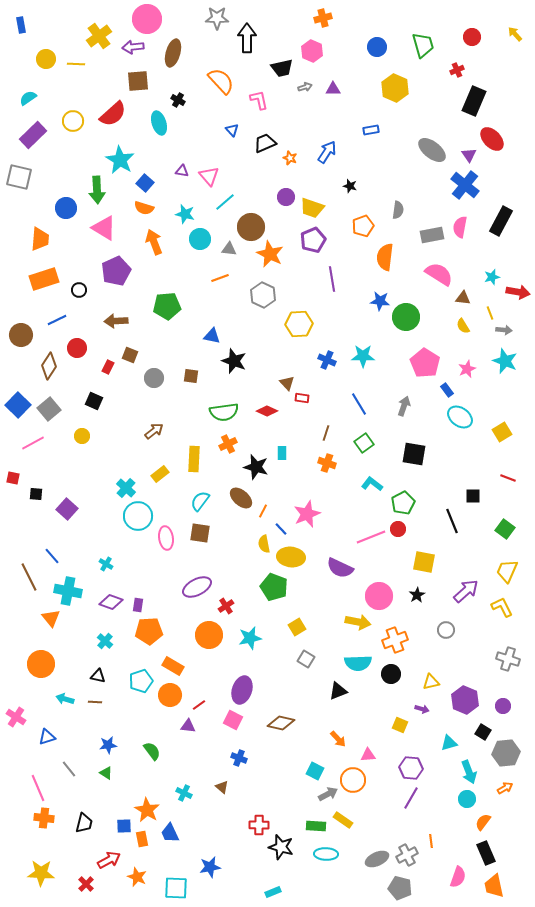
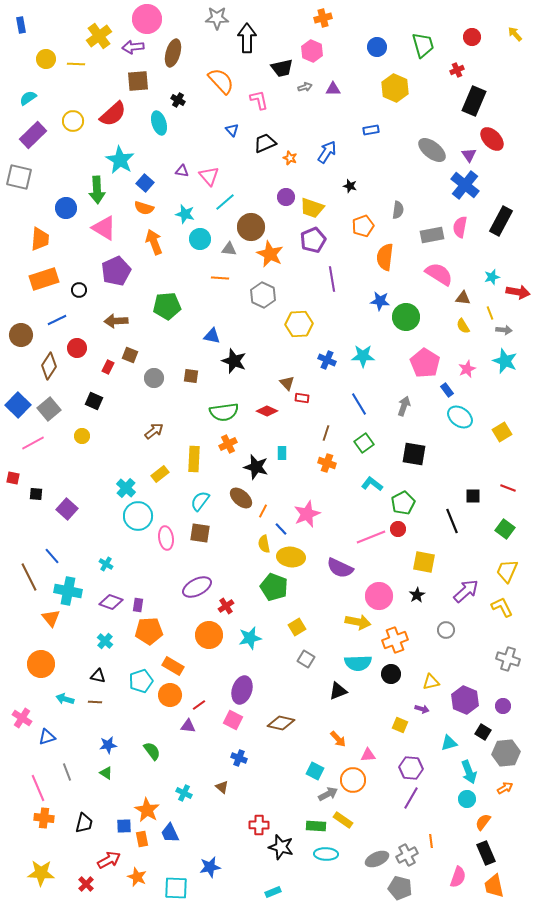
orange line at (220, 278): rotated 24 degrees clockwise
red line at (508, 478): moved 10 px down
pink cross at (16, 717): moved 6 px right, 1 px down
gray line at (69, 769): moved 2 px left, 3 px down; rotated 18 degrees clockwise
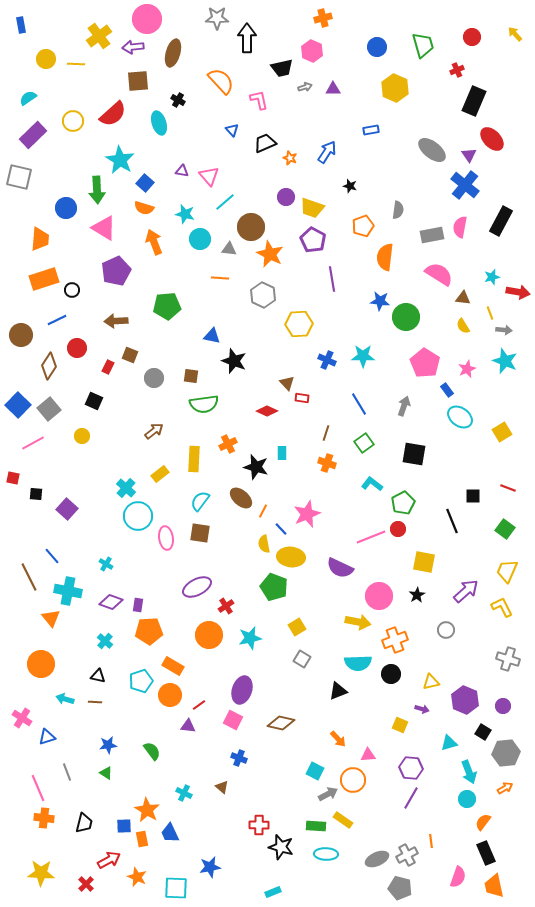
purple pentagon at (313, 240): rotated 20 degrees counterclockwise
black circle at (79, 290): moved 7 px left
green semicircle at (224, 412): moved 20 px left, 8 px up
gray square at (306, 659): moved 4 px left
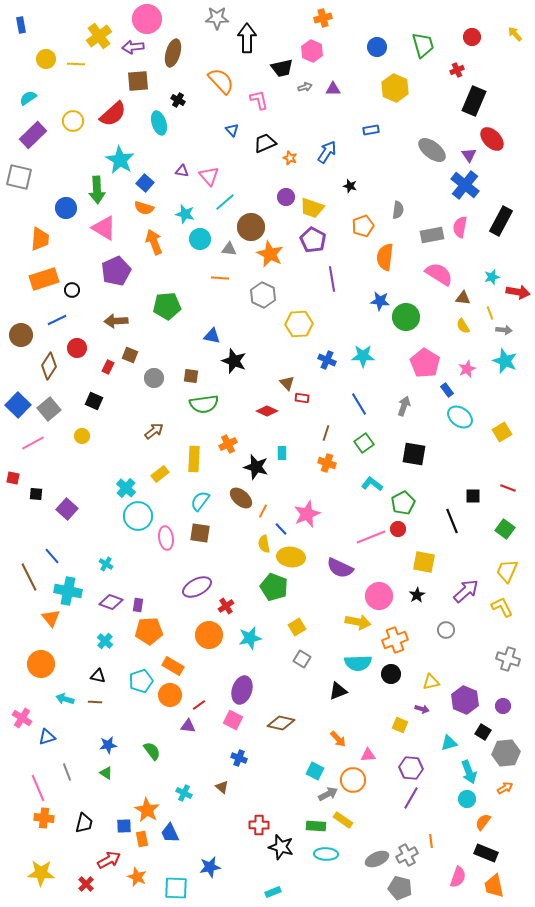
black rectangle at (486, 853): rotated 45 degrees counterclockwise
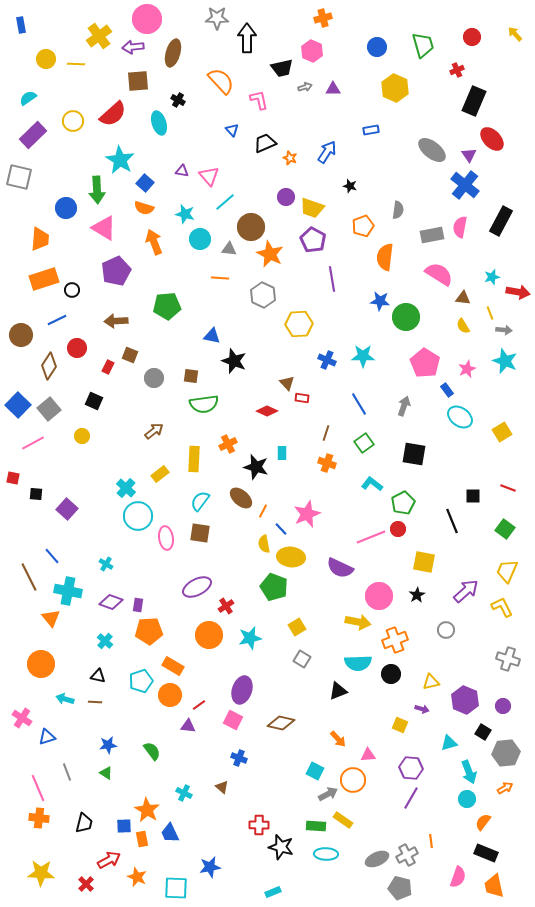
orange cross at (44, 818): moved 5 px left
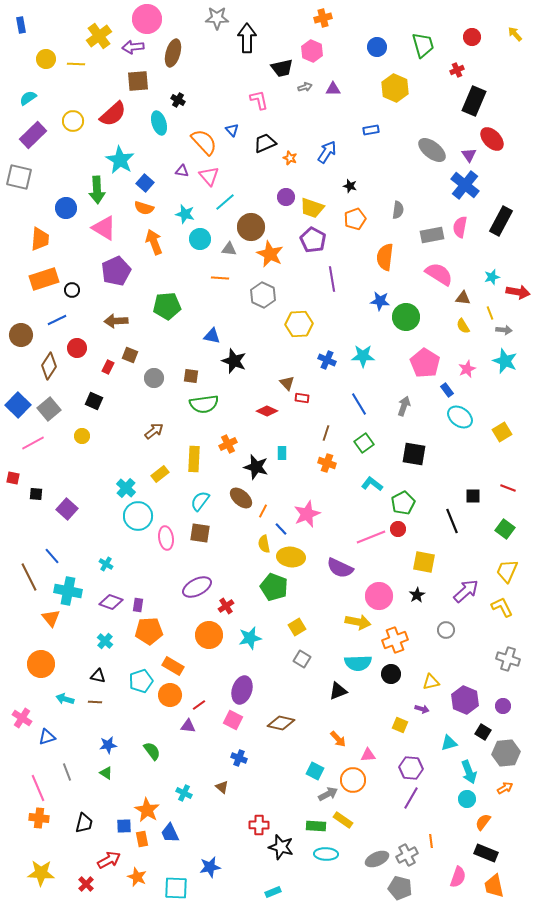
orange semicircle at (221, 81): moved 17 px left, 61 px down
orange pentagon at (363, 226): moved 8 px left, 7 px up
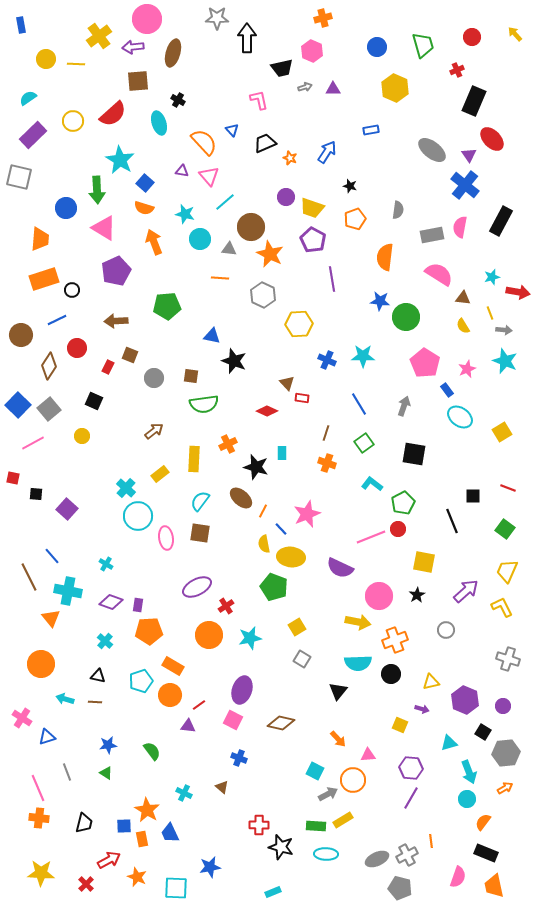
black triangle at (338, 691): rotated 30 degrees counterclockwise
yellow rectangle at (343, 820): rotated 66 degrees counterclockwise
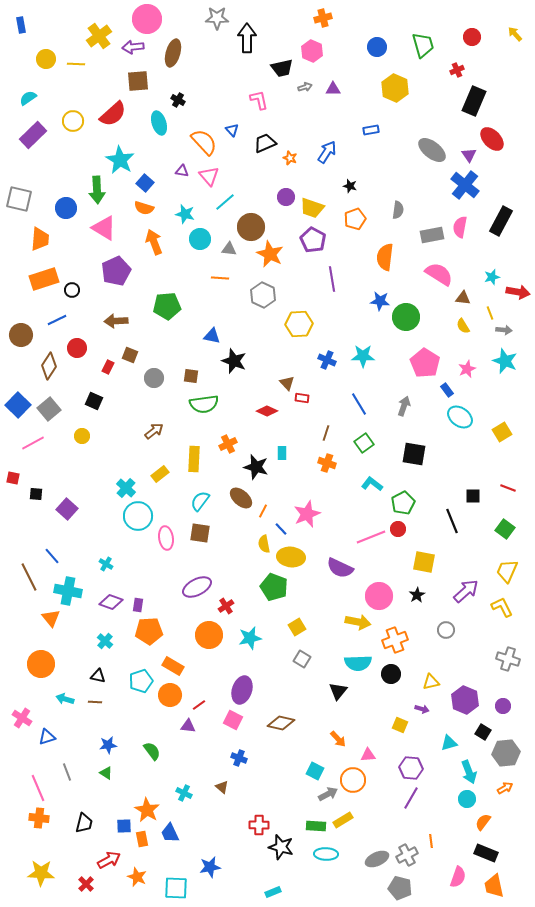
gray square at (19, 177): moved 22 px down
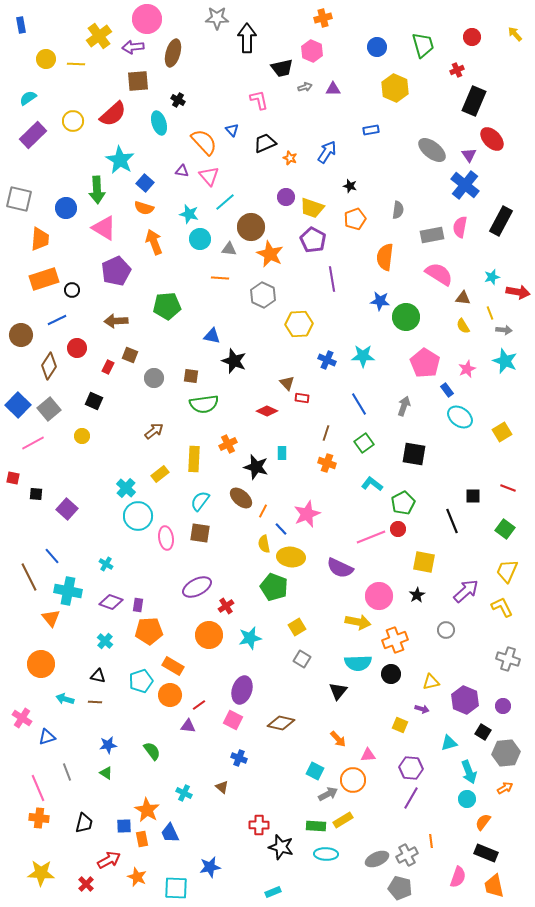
cyan star at (185, 214): moved 4 px right
